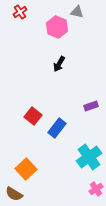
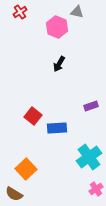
blue rectangle: rotated 48 degrees clockwise
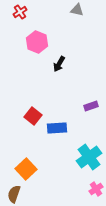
gray triangle: moved 2 px up
pink hexagon: moved 20 px left, 15 px down
brown semicircle: rotated 78 degrees clockwise
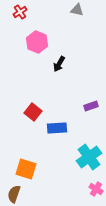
red square: moved 4 px up
orange square: rotated 30 degrees counterclockwise
pink cross: rotated 24 degrees counterclockwise
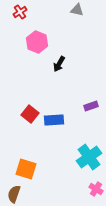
red square: moved 3 px left, 2 px down
blue rectangle: moved 3 px left, 8 px up
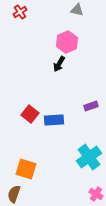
pink hexagon: moved 30 px right; rotated 15 degrees clockwise
pink cross: moved 5 px down
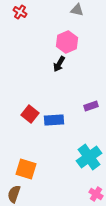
red cross: rotated 24 degrees counterclockwise
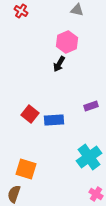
red cross: moved 1 px right, 1 px up
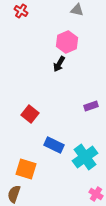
blue rectangle: moved 25 px down; rotated 30 degrees clockwise
cyan cross: moved 4 px left
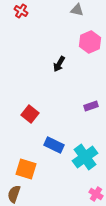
pink hexagon: moved 23 px right
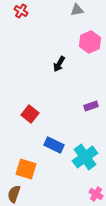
gray triangle: rotated 24 degrees counterclockwise
